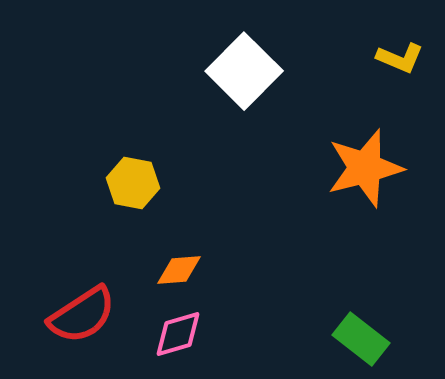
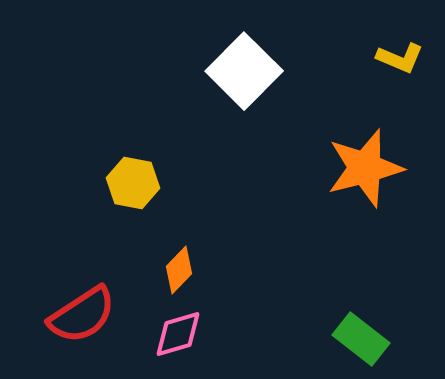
orange diamond: rotated 42 degrees counterclockwise
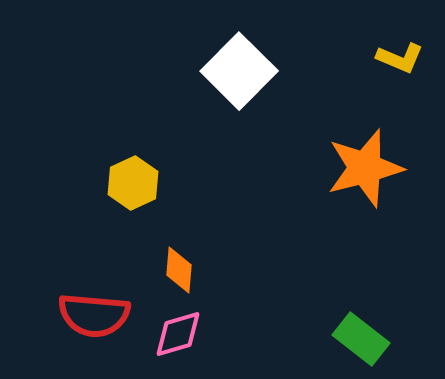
white square: moved 5 px left
yellow hexagon: rotated 24 degrees clockwise
orange diamond: rotated 39 degrees counterclockwise
red semicircle: moved 12 px right; rotated 38 degrees clockwise
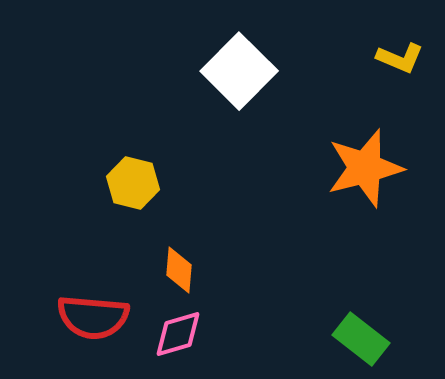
yellow hexagon: rotated 21 degrees counterclockwise
red semicircle: moved 1 px left, 2 px down
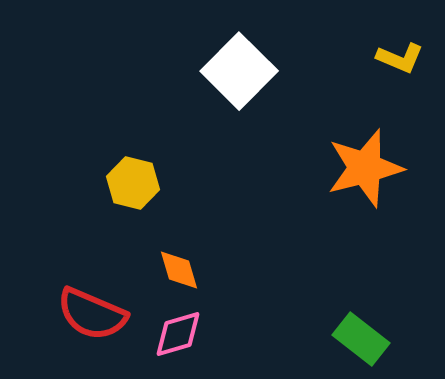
orange diamond: rotated 21 degrees counterclockwise
red semicircle: moved 1 px left, 3 px up; rotated 18 degrees clockwise
